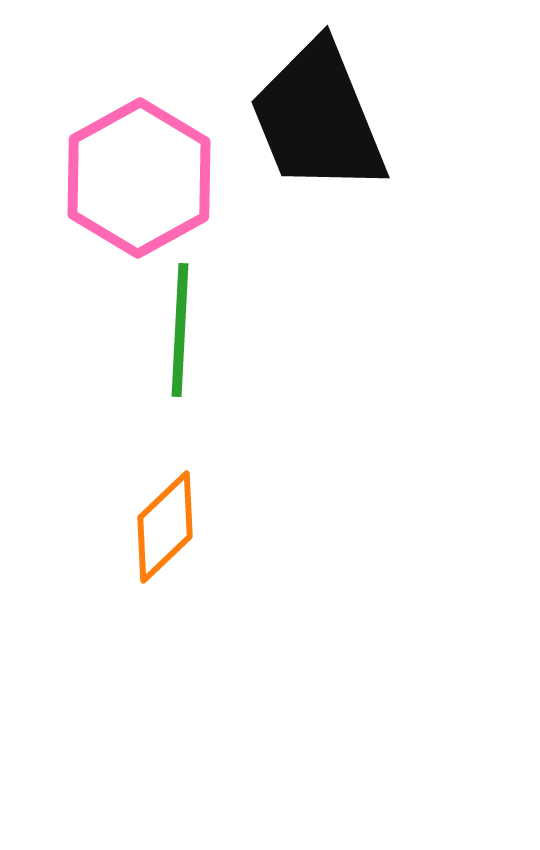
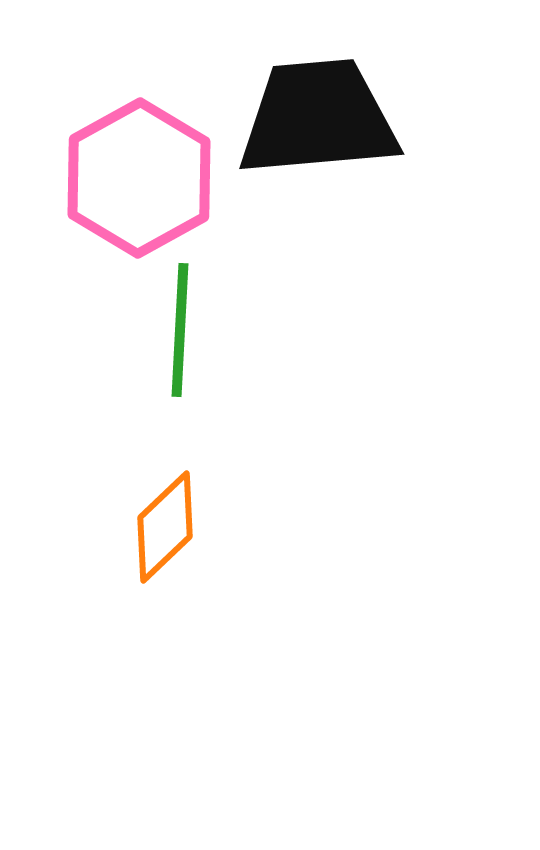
black trapezoid: rotated 107 degrees clockwise
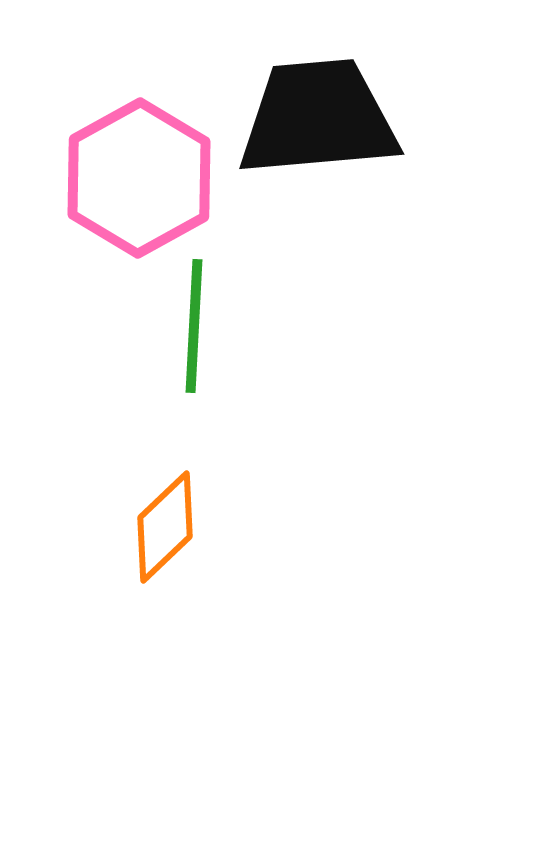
green line: moved 14 px right, 4 px up
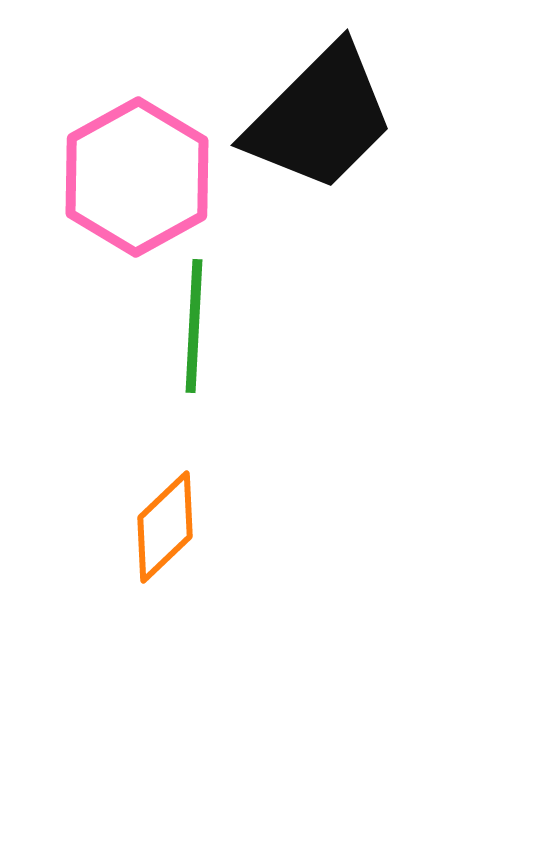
black trapezoid: moved 2 px right; rotated 140 degrees clockwise
pink hexagon: moved 2 px left, 1 px up
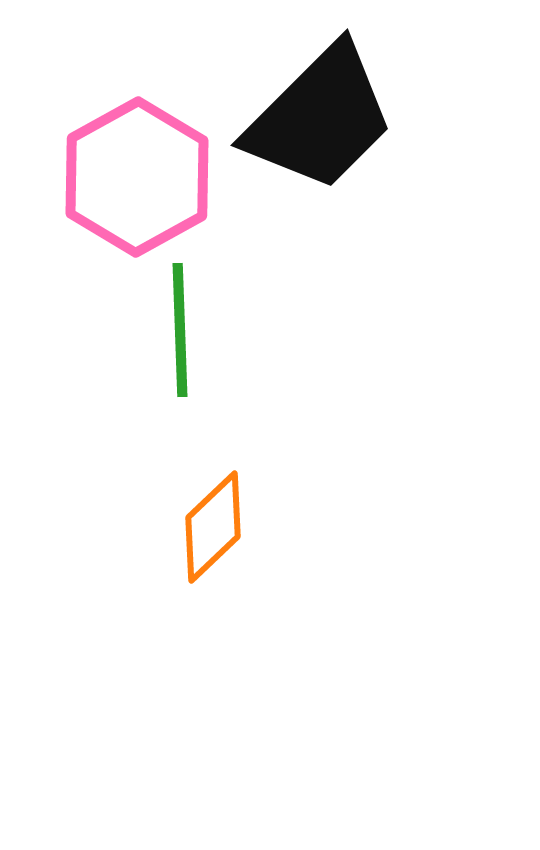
green line: moved 14 px left, 4 px down; rotated 5 degrees counterclockwise
orange diamond: moved 48 px right
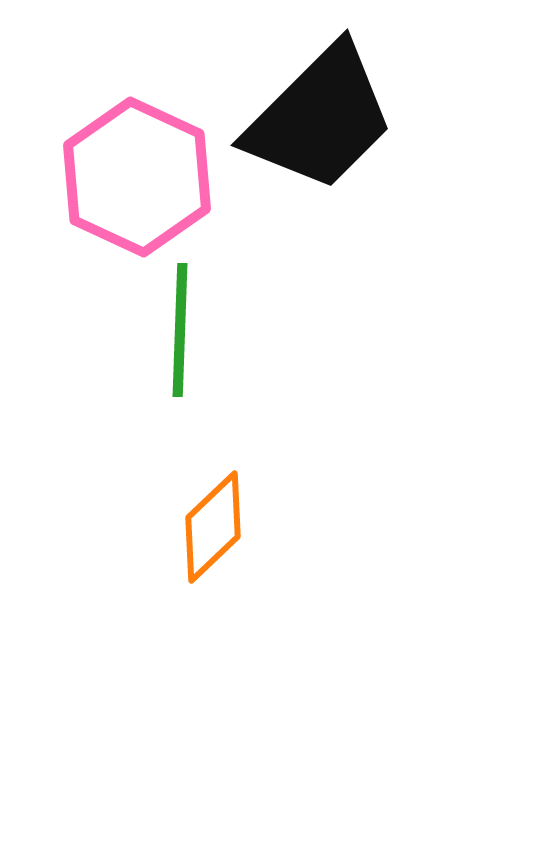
pink hexagon: rotated 6 degrees counterclockwise
green line: rotated 4 degrees clockwise
